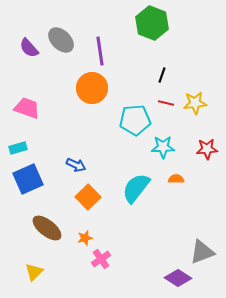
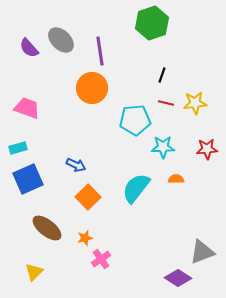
green hexagon: rotated 20 degrees clockwise
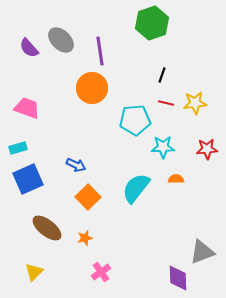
pink cross: moved 13 px down
purple diamond: rotated 56 degrees clockwise
